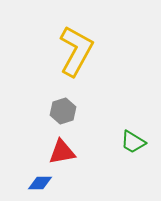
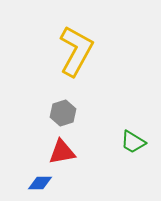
gray hexagon: moved 2 px down
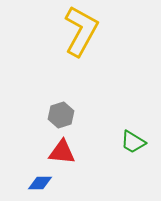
yellow L-shape: moved 5 px right, 20 px up
gray hexagon: moved 2 px left, 2 px down
red triangle: rotated 16 degrees clockwise
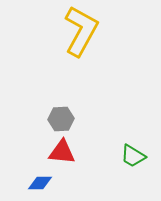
gray hexagon: moved 4 px down; rotated 15 degrees clockwise
green trapezoid: moved 14 px down
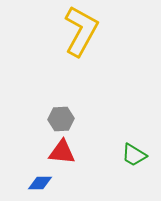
green trapezoid: moved 1 px right, 1 px up
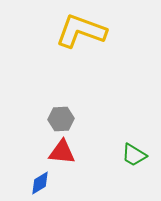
yellow L-shape: rotated 99 degrees counterclockwise
blue diamond: rotated 30 degrees counterclockwise
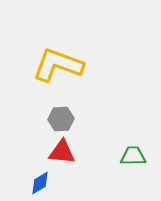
yellow L-shape: moved 23 px left, 34 px down
green trapezoid: moved 1 px left, 1 px down; rotated 148 degrees clockwise
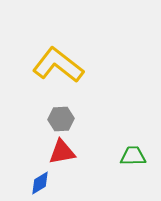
yellow L-shape: rotated 18 degrees clockwise
red triangle: rotated 16 degrees counterclockwise
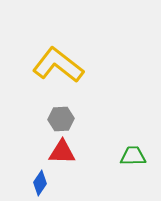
red triangle: rotated 12 degrees clockwise
blue diamond: rotated 25 degrees counterclockwise
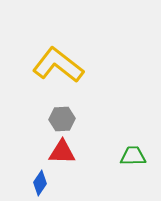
gray hexagon: moved 1 px right
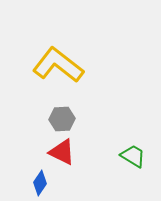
red triangle: rotated 24 degrees clockwise
green trapezoid: rotated 32 degrees clockwise
